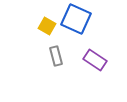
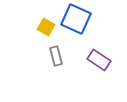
yellow square: moved 1 px left, 1 px down
purple rectangle: moved 4 px right
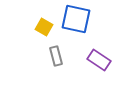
blue square: rotated 12 degrees counterclockwise
yellow square: moved 2 px left
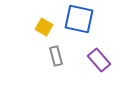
blue square: moved 3 px right
purple rectangle: rotated 15 degrees clockwise
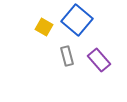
blue square: moved 2 px left, 1 px down; rotated 28 degrees clockwise
gray rectangle: moved 11 px right
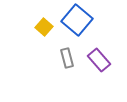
yellow square: rotated 12 degrees clockwise
gray rectangle: moved 2 px down
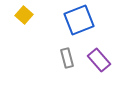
blue square: moved 2 px right; rotated 28 degrees clockwise
yellow square: moved 20 px left, 12 px up
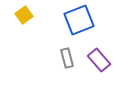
yellow square: rotated 12 degrees clockwise
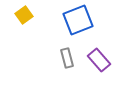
blue square: moved 1 px left
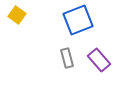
yellow square: moved 7 px left; rotated 18 degrees counterclockwise
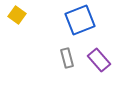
blue square: moved 2 px right
